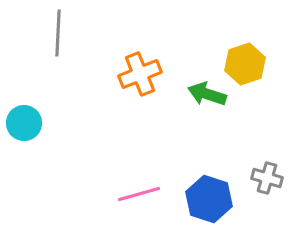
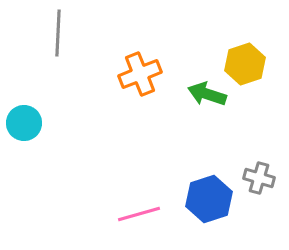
gray cross: moved 8 px left
pink line: moved 20 px down
blue hexagon: rotated 24 degrees clockwise
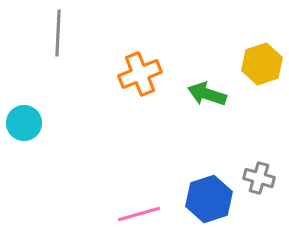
yellow hexagon: moved 17 px right
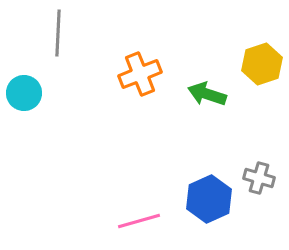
cyan circle: moved 30 px up
blue hexagon: rotated 6 degrees counterclockwise
pink line: moved 7 px down
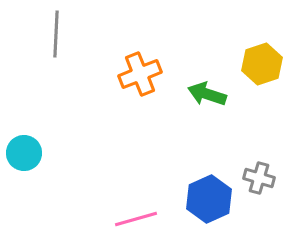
gray line: moved 2 px left, 1 px down
cyan circle: moved 60 px down
pink line: moved 3 px left, 2 px up
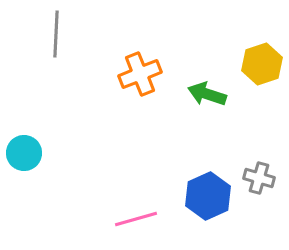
blue hexagon: moved 1 px left, 3 px up
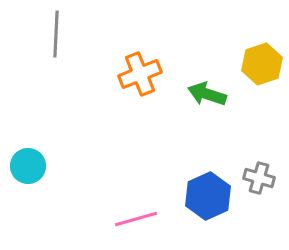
cyan circle: moved 4 px right, 13 px down
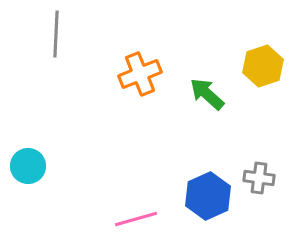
yellow hexagon: moved 1 px right, 2 px down
green arrow: rotated 24 degrees clockwise
gray cross: rotated 8 degrees counterclockwise
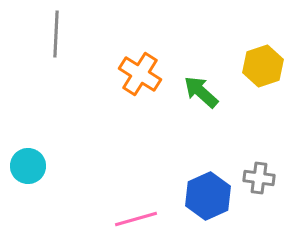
orange cross: rotated 36 degrees counterclockwise
green arrow: moved 6 px left, 2 px up
